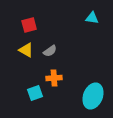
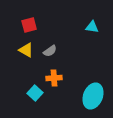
cyan triangle: moved 9 px down
cyan square: rotated 28 degrees counterclockwise
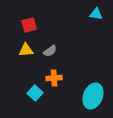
cyan triangle: moved 4 px right, 13 px up
yellow triangle: rotated 35 degrees counterclockwise
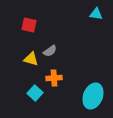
red square: rotated 28 degrees clockwise
yellow triangle: moved 5 px right, 9 px down; rotated 21 degrees clockwise
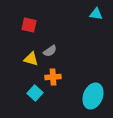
orange cross: moved 1 px left, 1 px up
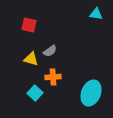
cyan ellipse: moved 2 px left, 3 px up
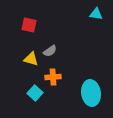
cyan ellipse: rotated 30 degrees counterclockwise
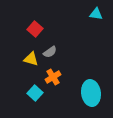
red square: moved 6 px right, 4 px down; rotated 28 degrees clockwise
gray semicircle: moved 1 px down
orange cross: rotated 28 degrees counterclockwise
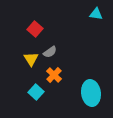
yellow triangle: rotated 42 degrees clockwise
orange cross: moved 1 px right, 2 px up; rotated 14 degrees counterclockwise
cyan square: moved 1 px right, 1 px up
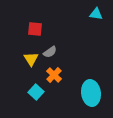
red square: rotated 35 degrees counterclockwise
